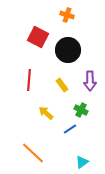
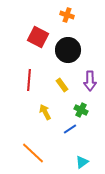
yellow arrow: moved 1 px left, 1 px up; rotated 21 degrees clockwise
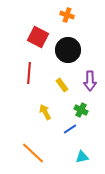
red line: moved 7 px up
cyan triangle: moved 5 px up; rotated 24 degrees clockwise
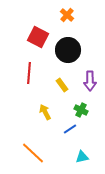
orange cross: rotated 24 degrees clockwise
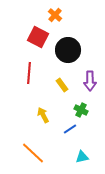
orange cross: moved 12 px left
yellow arrow: moved 2 px left, 3 px down
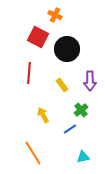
orange cross: rotated 16 degrees counterclockwise
black circle: moved 1 px left, 1 px up
green cross: rotated 24 degrees clockwise
orange line: rotated 15 degrees clockwise
cyan triangle: moved 1 px right
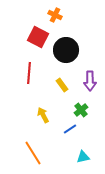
black circle: moved 1 px left, 1 px down
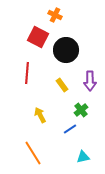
red line: moved 2 px left
yellow arrow: moved 3 px left
